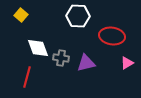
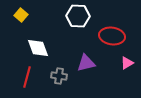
gray cross: moved 2 px left, 18 px down
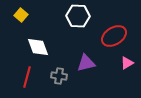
red ellipse: moved 2 px right; rotated 40 degrees counterclockwise
white diamond: moved 1 px up
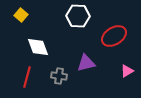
pink triangle: moved 8 px down
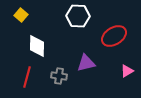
white diamond: moved 1 px left, 1 px up; rotated 20 degrees clockwise
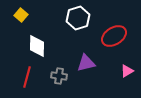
white hexagon: moved 2 px down; rotated 20 degrees counterclockwise
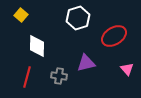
pink triangle: moved 2 px up; rotated 40 degrees counterclockwise
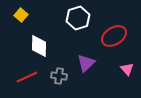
white diamond: moved 2 px right
purple triangle: rotated 30 degrees counterclockwise
red line: rotated 50 degrees clockwise
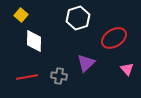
red ellipse: moved 2 px down
white diamond: moved 5 px left, 5 px up
red line: rotated 15 degrees clockwise
